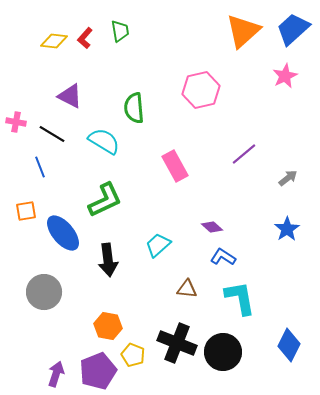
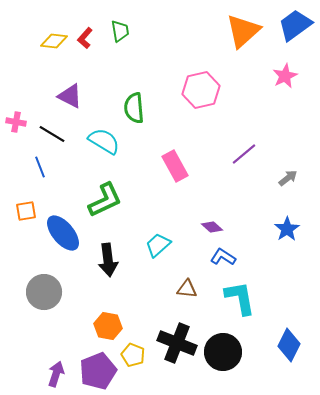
blue trapezoid: moved 2 px right, 4 px up; rotated 6 degrees clockwise
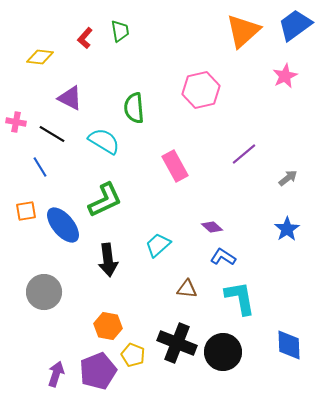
yellow diamond: moved 14 px left, 16 px down
purple triangle: moved 2 px down
blue line: rotated 10 degrees counterclockwise
blue ellipse: moved 8 px up
blue diamond: rotated 28 degrees counterclockwise
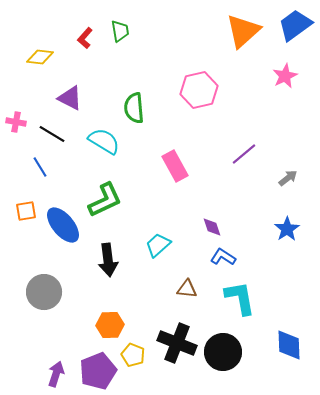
pink hexagon: moved 2 px left
purple diamond: rotated 30 degrees clockwise
orange hexagon: moved 2 px right, 1 px up; rotated 12 degrees counterclockwise
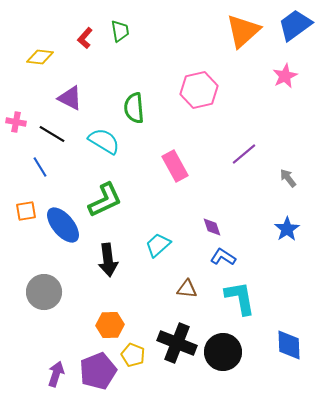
gray arrow: rotated 90 degrees counterclockwise
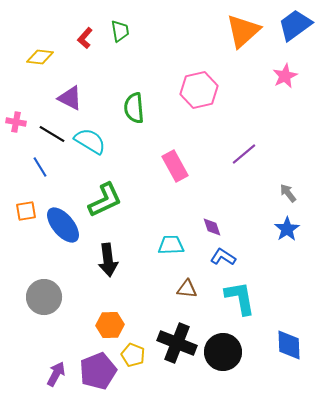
cyan semicircle: moved 14 px left
gray arrow: moved 15 px down
cyan trapezoid: moved 13 px right; rotated 40 degrees clockwise
gray circle: moved 5 px down
purple arrow: rotated 10 degrees clockwise
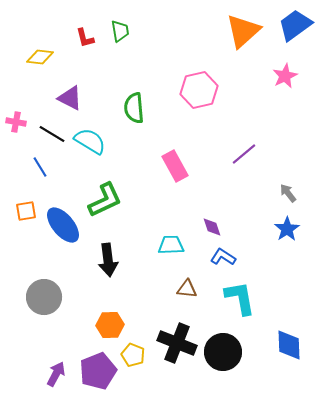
red L-shape: rotated 55 degrees counterclockwise
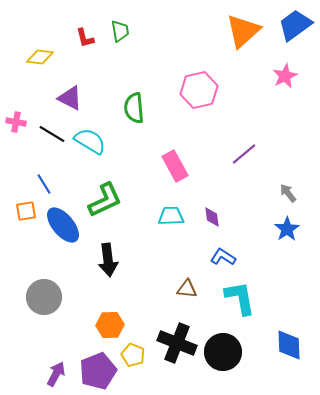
blue line: moved 4 px right, 17 px down
purple diamond: moved 10 px up; rotated 10 degrees clockwise
cyan trapezoid: moved 29 px up
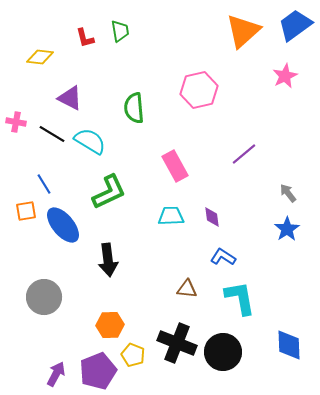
green L-shape: moved 4 px right, 8 px up
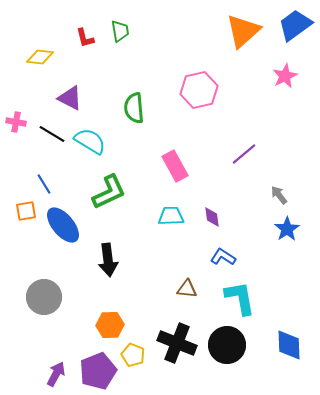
gray arrow: moved 9 px left, 2 px down
black circle: moved 4 px right, 7 px up
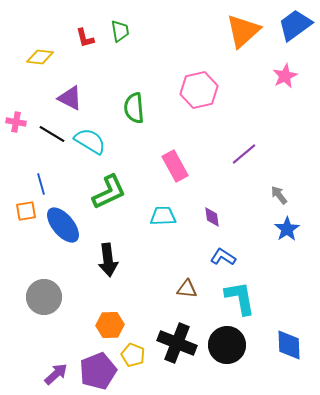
blue line: moved 3 px left; rotated 15 degrees clockwise
cyan trapezoid: moved 8 px left
purple arrow: rotated 20 degrees clockwise
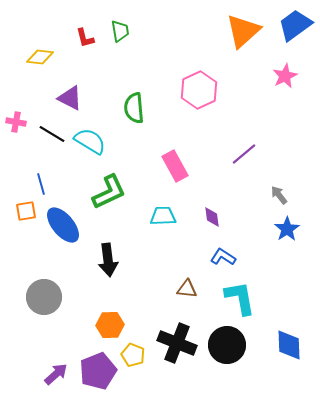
pink hexagon: rotated 12 degrees counterclockwise
